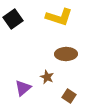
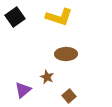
black square: moved 2 px right, 2 px up
purple triangle: moved 2 px down
brown square: rotated 16 degrees clockwise
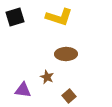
black square: rotated 18 degrees clockwise
purple triangle: rotated 48 degrees clockwise
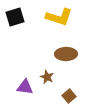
purple triangle: moved 2 px right, 3 px up
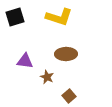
purple triangle: moved 26 px up
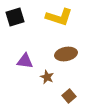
brown ellipse: rotated 10 degrees counterclockwise
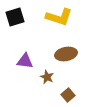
brown square: moved 1 px left, 1 px up
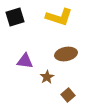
brown star: rotated 16 degrees clockwise
